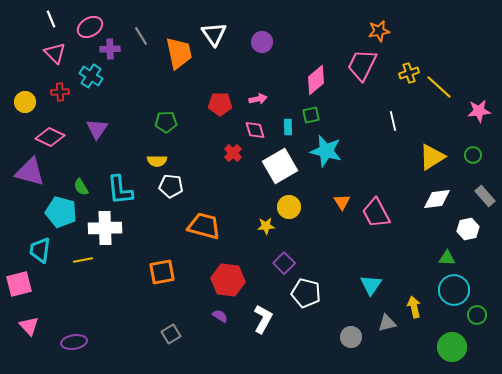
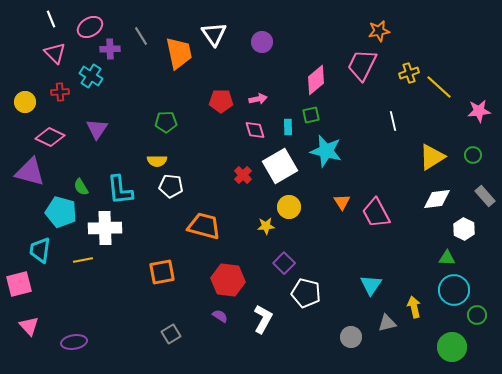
red pentagon at (220, 104): moved 1 px right, 3 px up
red cross at (233, 153): moved 10 px right, 22 px down
white hexagon at (468, 229): moved 4 px left; rotated 20 degrees counterclockwise
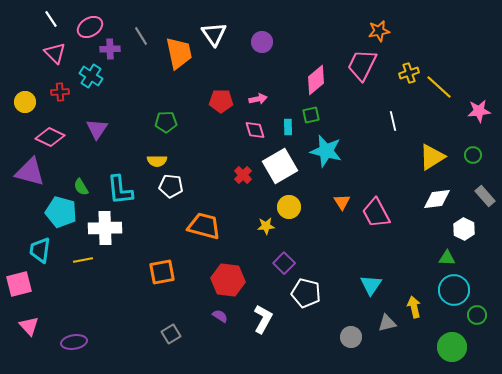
white line at (51, 19): rotated 12 degrees counterclockwise
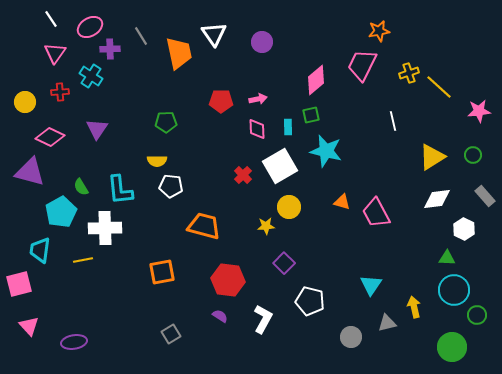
pink triangle at (55, 53): rotated 20 degrees clockwise
pink diamond at (255, 130): moved 2 px right, 1 px up; rotated 15 degrees clockwise
orange triangle at (342, 202): rotated 42 degrees counterclockwise
cyan pentagon at (61, 212): rotated 28 degrees clockwise
white pentagon at (306, 293): moved 4 px right, 8 px down
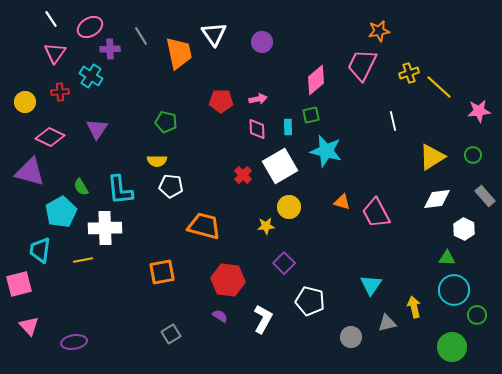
green pentagon at (166, 122): rotated 15 degrees clockwise
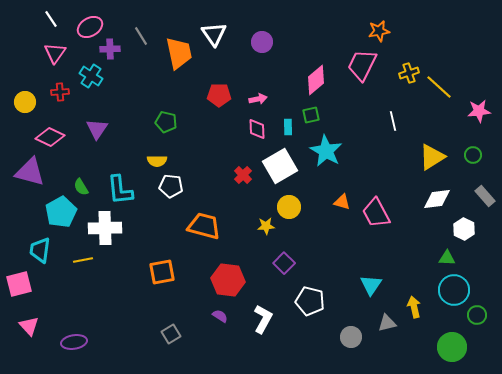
red pentagon at (221, 101): moved 2 px left, 6 px up
cyan star at (326, 151): rotated 16 degrees clockwise
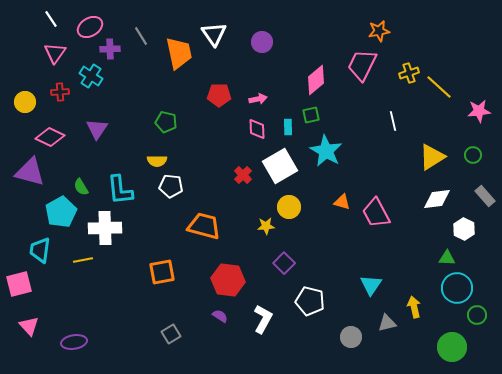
cyan circle at (454, 290): moved 3 px right, 2 px up
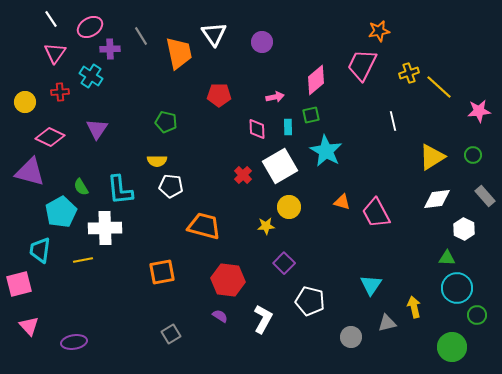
pink arrow at (258, 99): moved 17 px right, 2 px up
